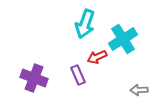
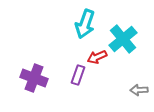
cyan cross: rotated 8 degrees counterclockwise
purple rectangle: rotated 42 degrees clockwise
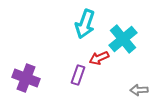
red arrow: moved 2 px right, 1 px down
purple cross: moved 8 px left
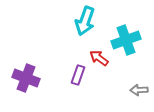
cyan arrow: moved 3 px up
cyan cross: moved 3 px right, 1 px down; rotated 20 degrees clockwise
red arrow: rotated 60 degrees clockwise
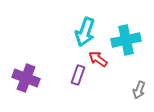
cyan arrow: moved 11 px down
cyan cross: rotated 8 degrees clockwise
red arrow: moved 1 px left, 1 px down
gray arrow: rotated 66 degrees counterclockwise
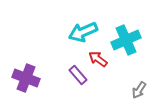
cyan arrow: moved 2 px left; rotated 48 degrees clockwise
cyan cross: rotated 12 degrees counterclockwise
purple rectangle: rotated 60 degrees counterclockwise
gray arrow: rotated 12 degrees clockwise
